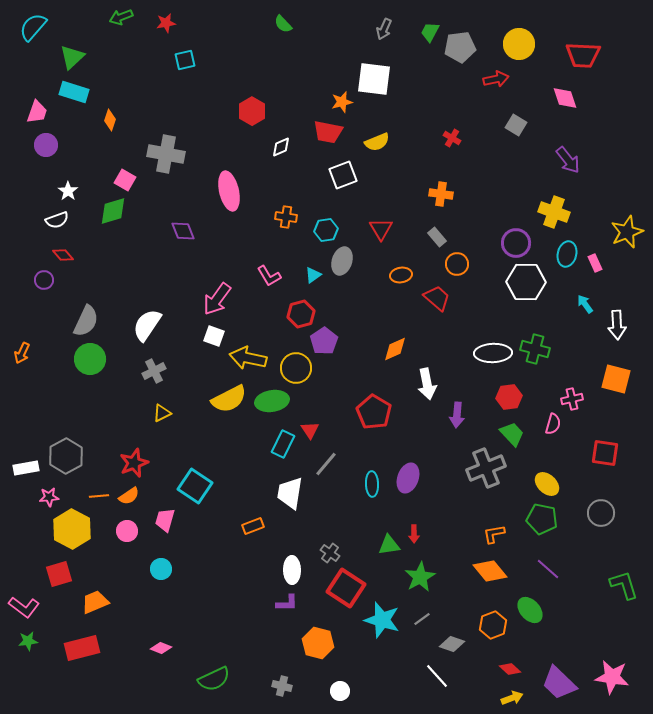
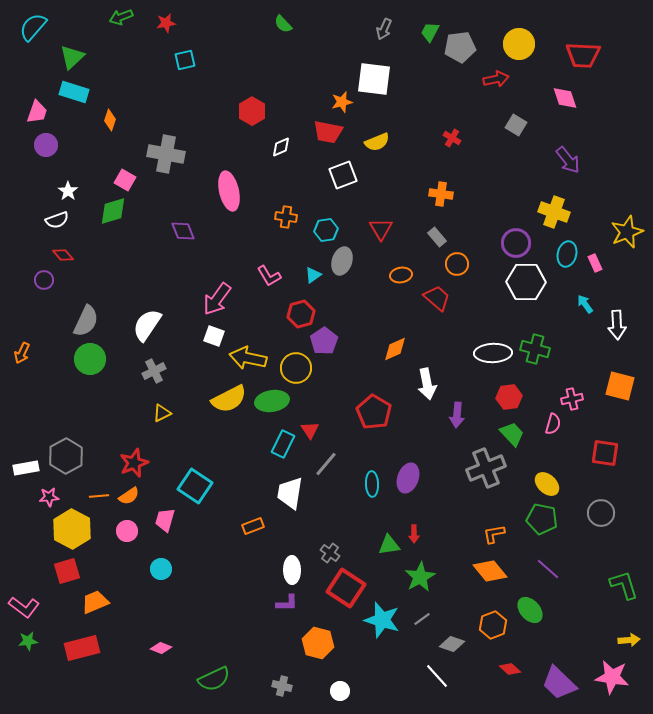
orange square at (616, 379): moved 4 px right, 7 px down
red square at (59, 574): moved 8 px right, 3 px up
yellow arrow at (512, 698): moved 117 px right, 58 px up; rotated 15 degrees clockwise
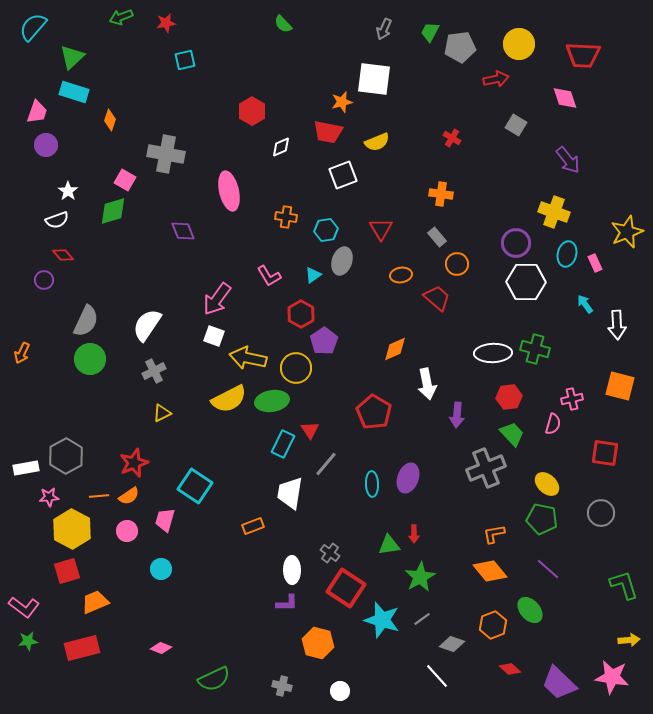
red hexagon at (301, 314): rotated 16 degrees counterclockwise
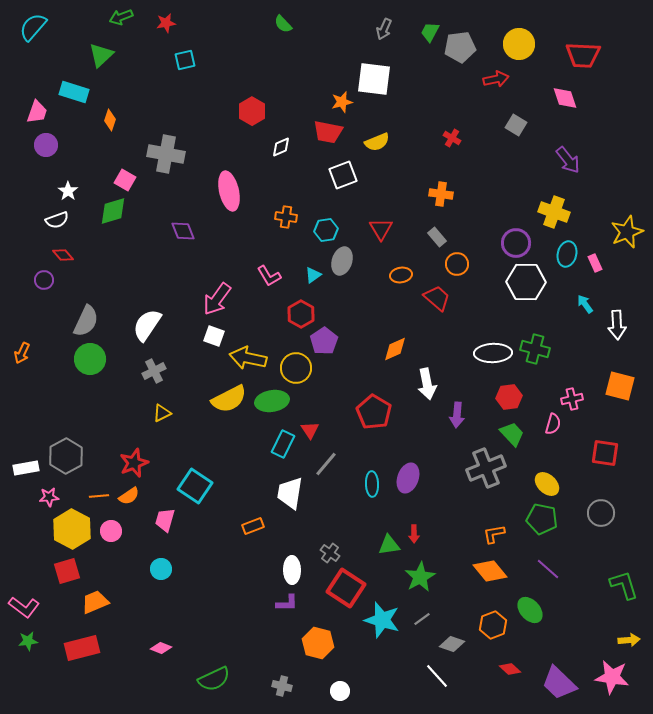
green triangle at (72, 57): moved 29 px right, 2 px up
pink circle at (127, 531): moved 16 px left
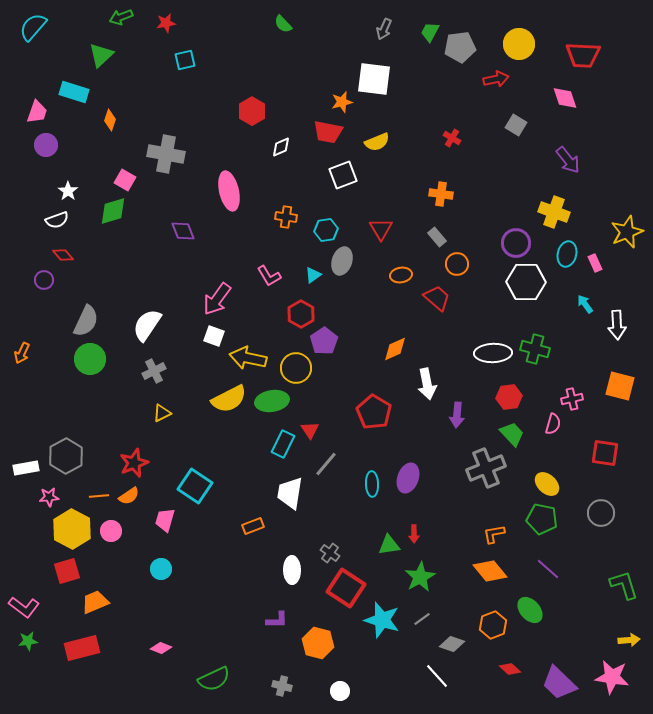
purple L-shape at (287, 603): moved 10 px left, 17 px down
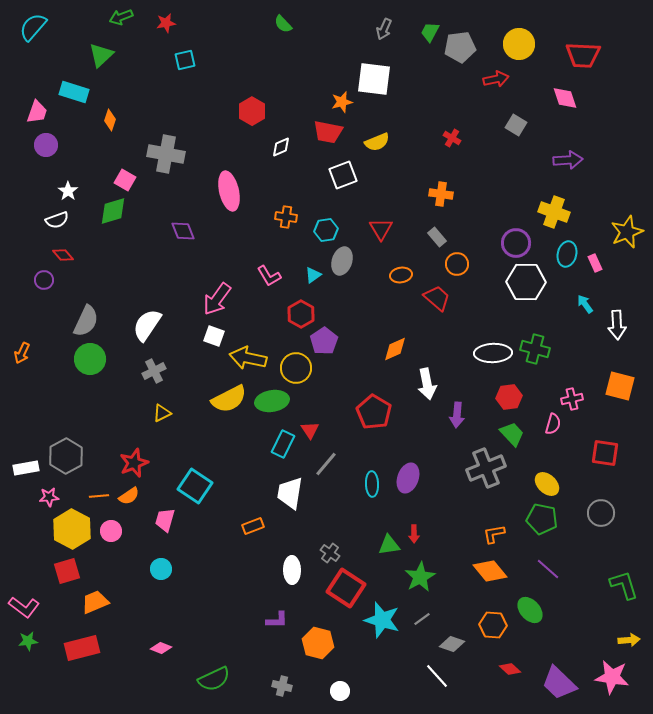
purple arrow at (568, 160): rotated 56 degrees counterclockwise
orange hexagon at (493, 625): rotated 24 degrees clockwise
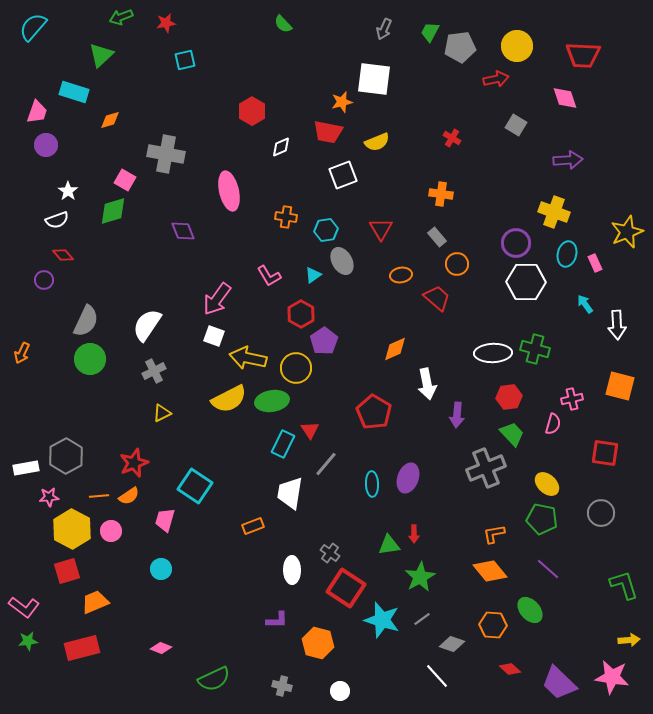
yellow circle at (519, 44): moved 2 px left, 2 px down
orange diamond at (110, 120): rotated 55 degrees clockwise
gray ellipse at (342, 261): rotated 48 degrees counterclockwise
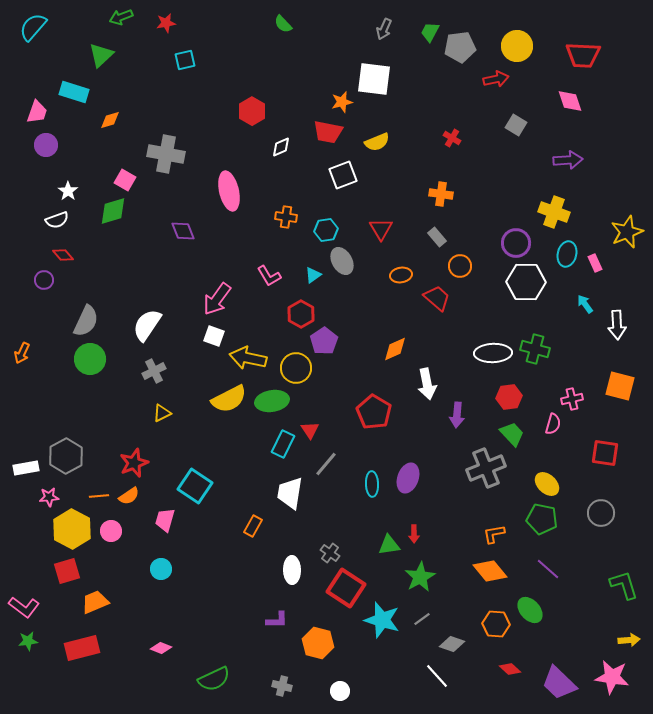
pink diamond at (565, 98): moved 5 px right, 3 px down
orange circle at (457, 264): moved 3 px right, 2 px down
orange rectangle at (253, 526): rotated 40 degrees counterclockwise
orange hexagon at (493, 625): moved 3 px right, 1 px up
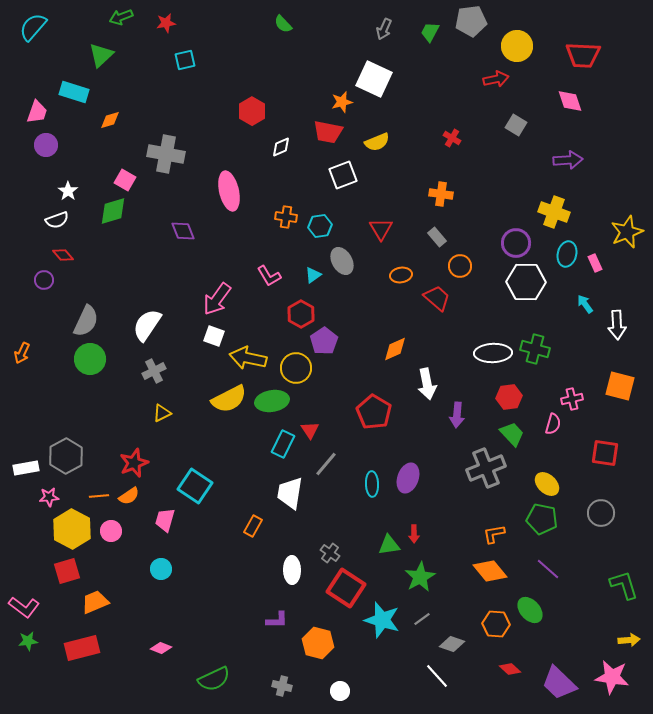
gray pentagon at (460, 47): moved 11 px right, 26 px up
white square at (374, 79): rotated 18 degrees clockwise
cyan hexagon at (326, 230): moved 6 px left, 4 px up
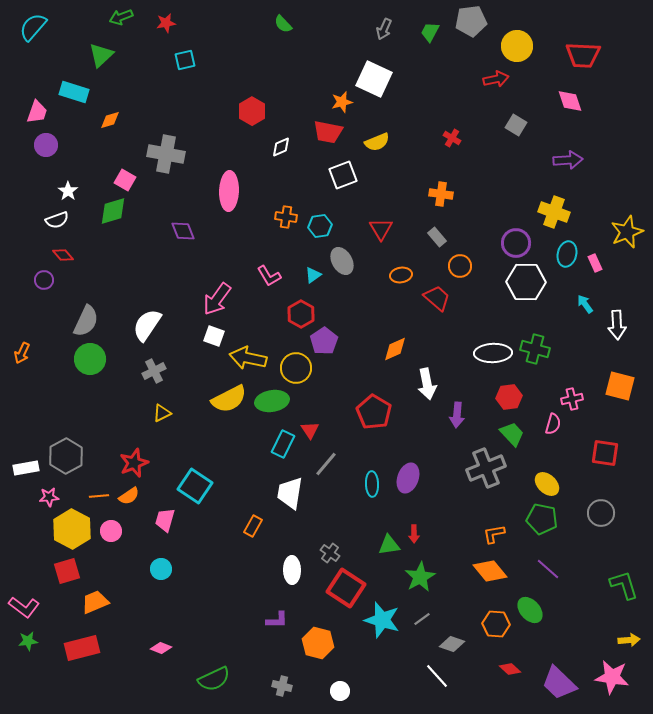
pink ellipse at (229, 191): rotated 15 degrees clockwise
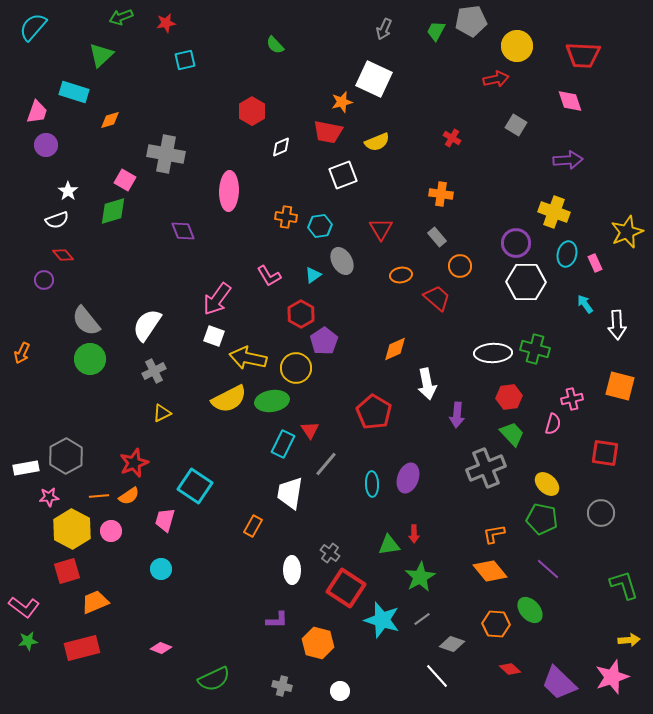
green semicircle at (283, 24): moved 8 px left, 21 px down
green trapezoid at (430, 32): moved 6 px right, 1 px up
gray semicircle at (86, 321): rotated 116 degrees clockwise
pink star at (612, 677): rotated 28 degrees counterclockwise
